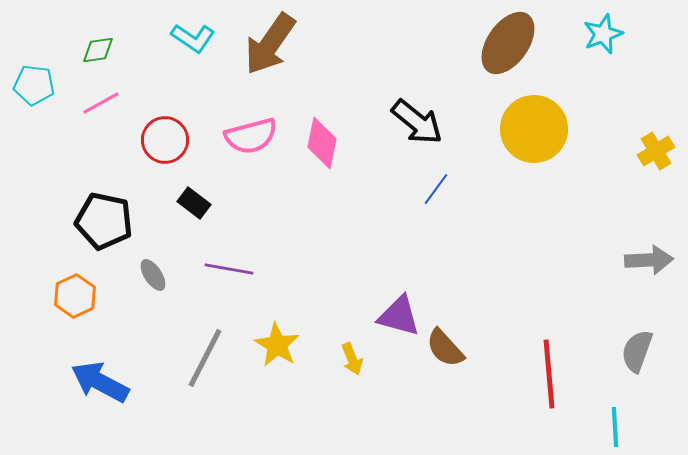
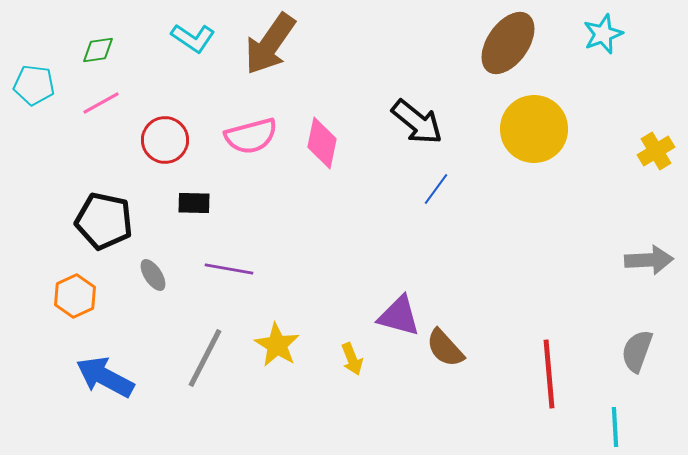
black rectangle: rotated 36 degrees counterclockwise
blue arrow: moved 5 px right, 5 px up
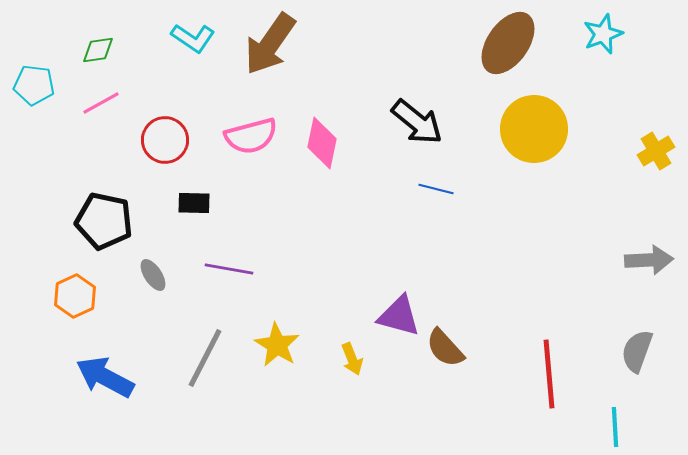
blue line: rotated 68 degrees clockwise
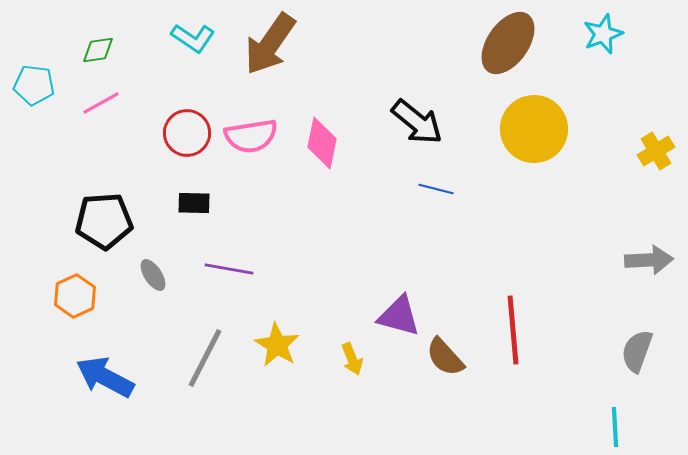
pink semicircle: rotated 6 degrees clockwise
red circle: moved 22 px right, 7 px up
black pentagon: rotated 16 degrees counterclockwise
brown semicircle: moved 9 px down
red line: moved 36 px left, 44 px up
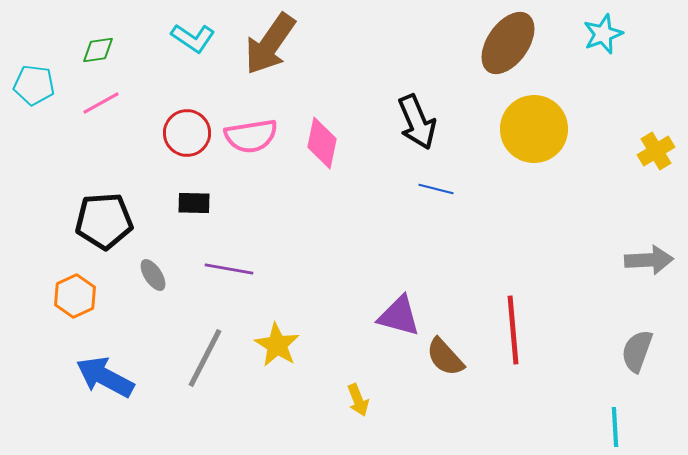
black arrow: rotated 28 degrees clockwise
yellow arrow: moved 6 px right, 41 px down
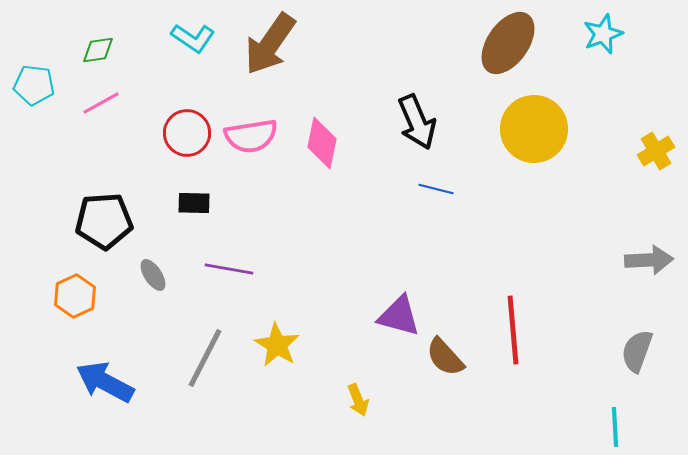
blue arrow: moved 5 px down
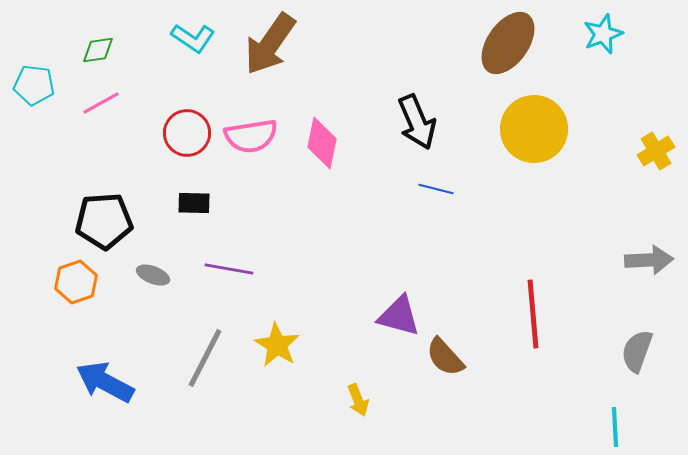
gray ellipse: rotated 36 degrees counterclockwise
orange hexagon: moved 1 px right, 14 px up; rotated 6 degrees clockwise
red line: moved 20 px right, 16 px up
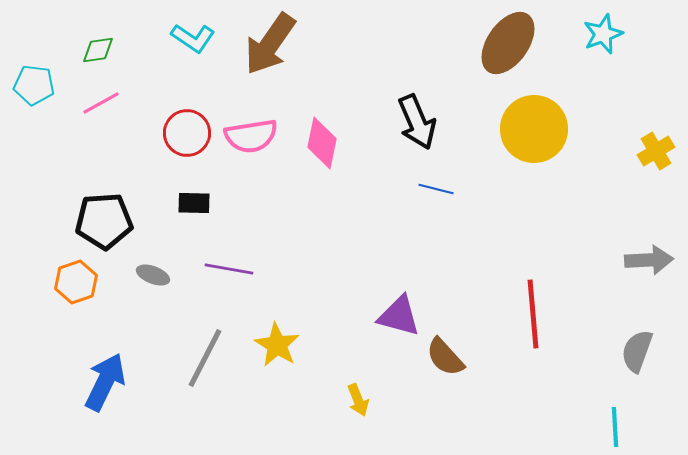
blue arrow: rotated 88 degrees clockwise
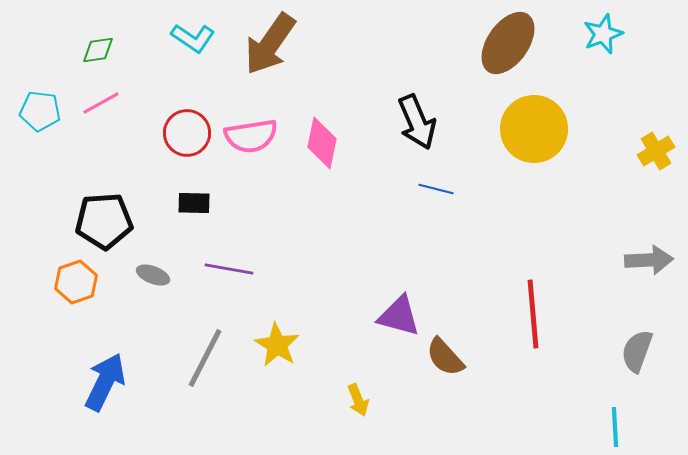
cyan pentagon: moved 6 px right, 26 px down
